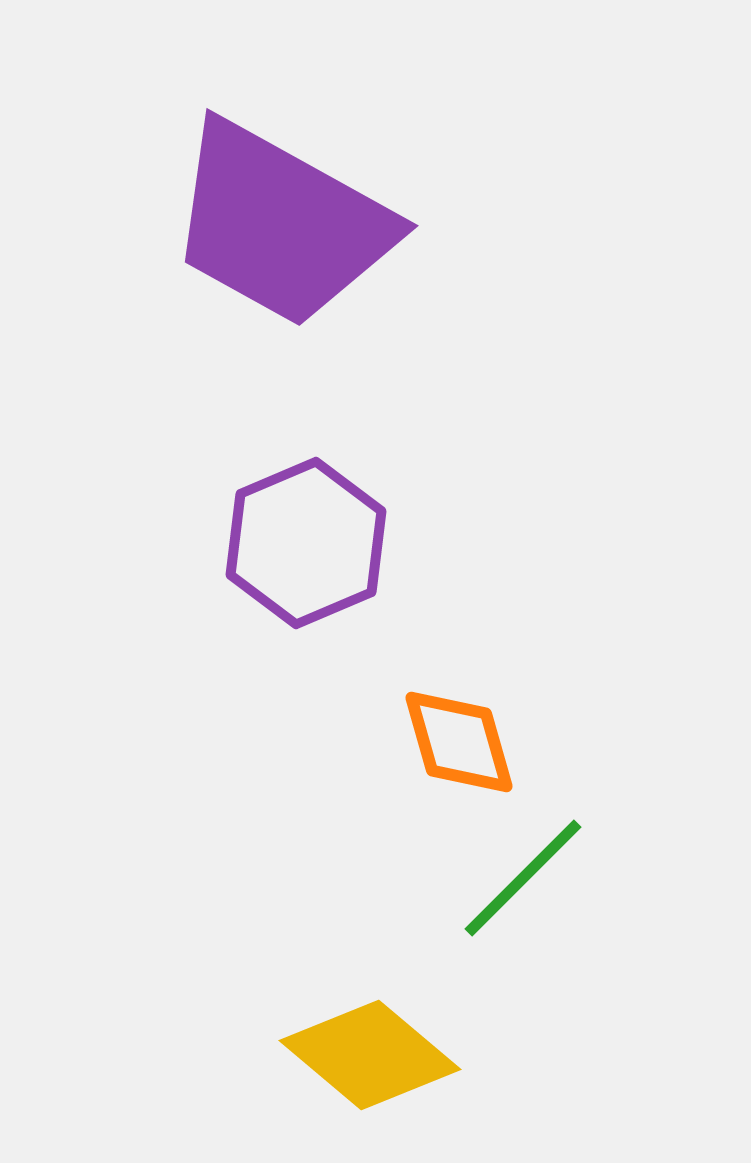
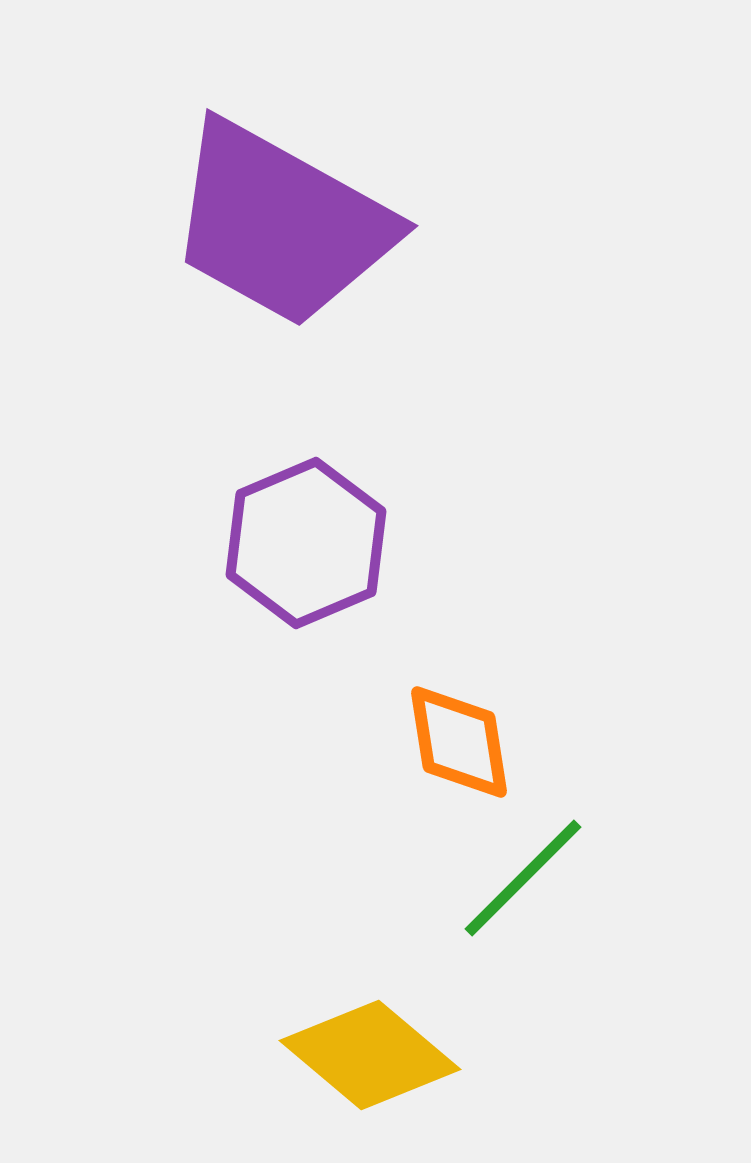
orange diamond: rotated 7 degrees clockwise
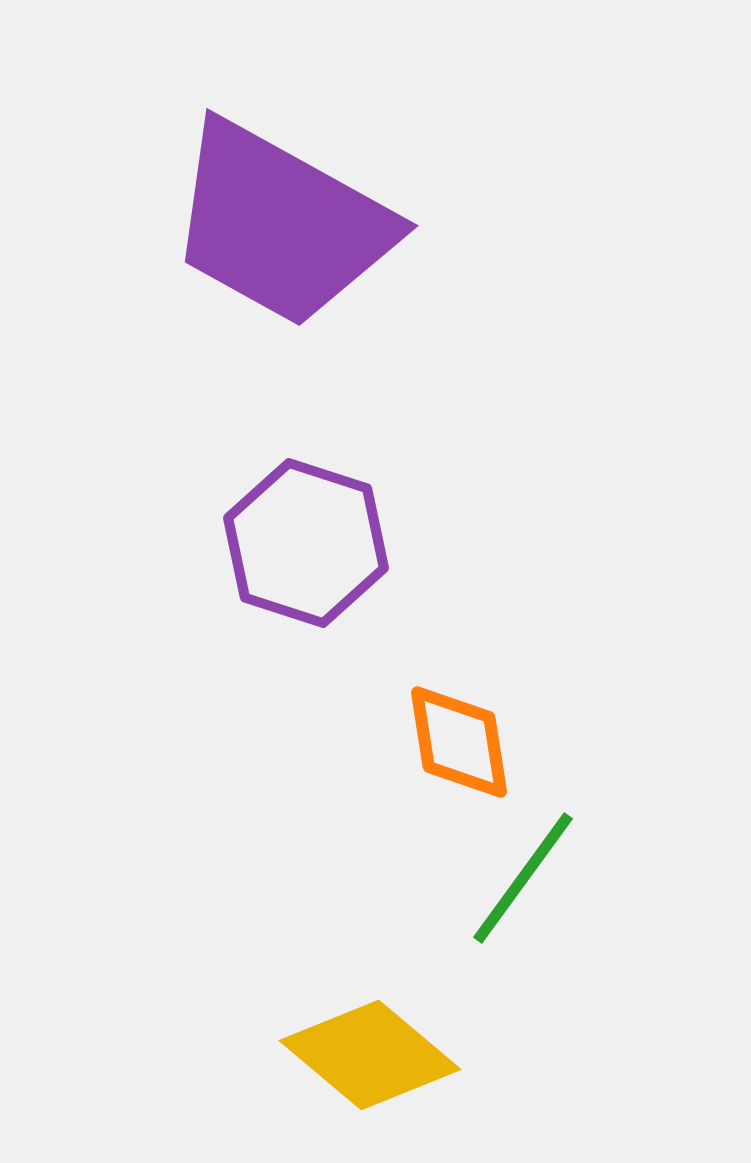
purple hexagon: rotated 19 degrees counterclockwise
green line: rotated 9 degrees counterclockwise
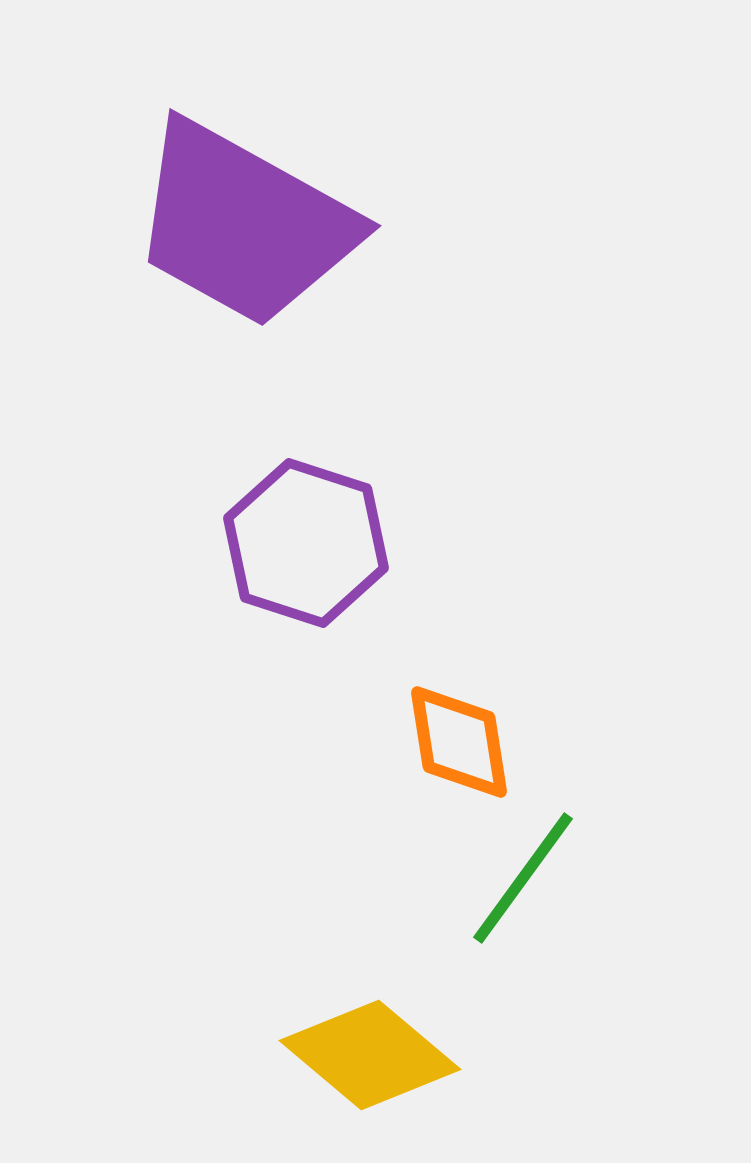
purple trapezoid: moved 37 px left
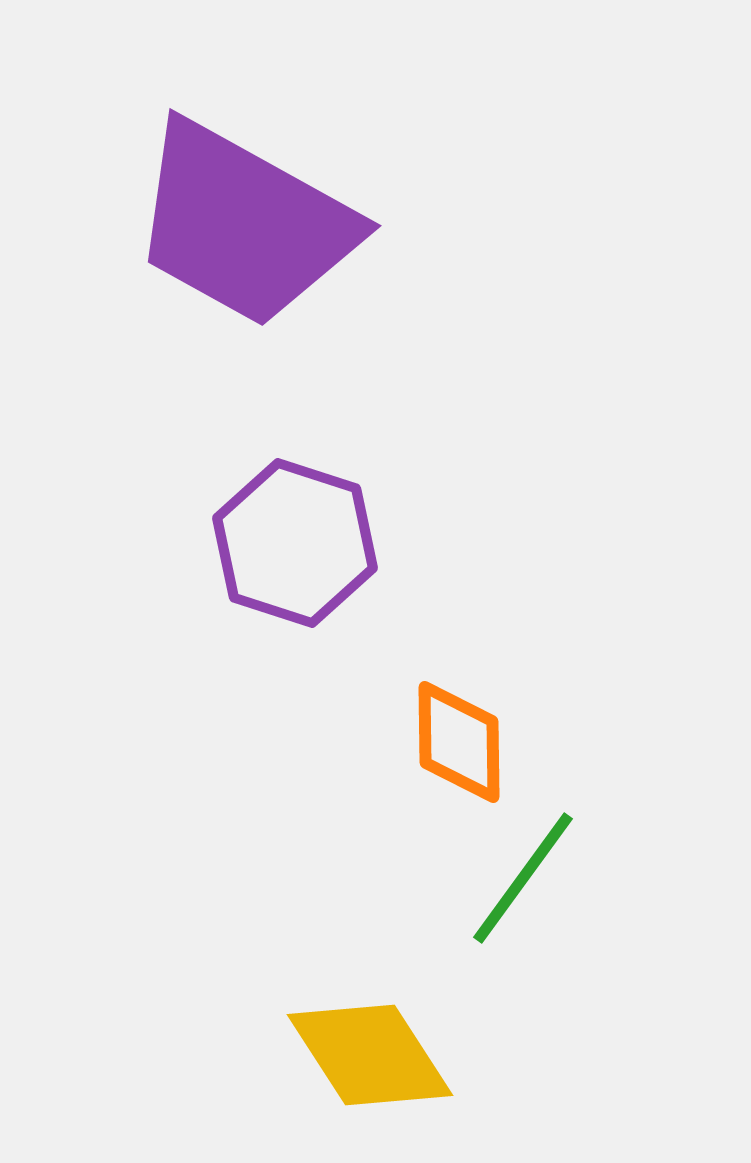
purple hexagon: moved 11 px left
orange diamond: rotated 8 degrees clockwise
yellow diamond: rotated 17 degrees clockwise
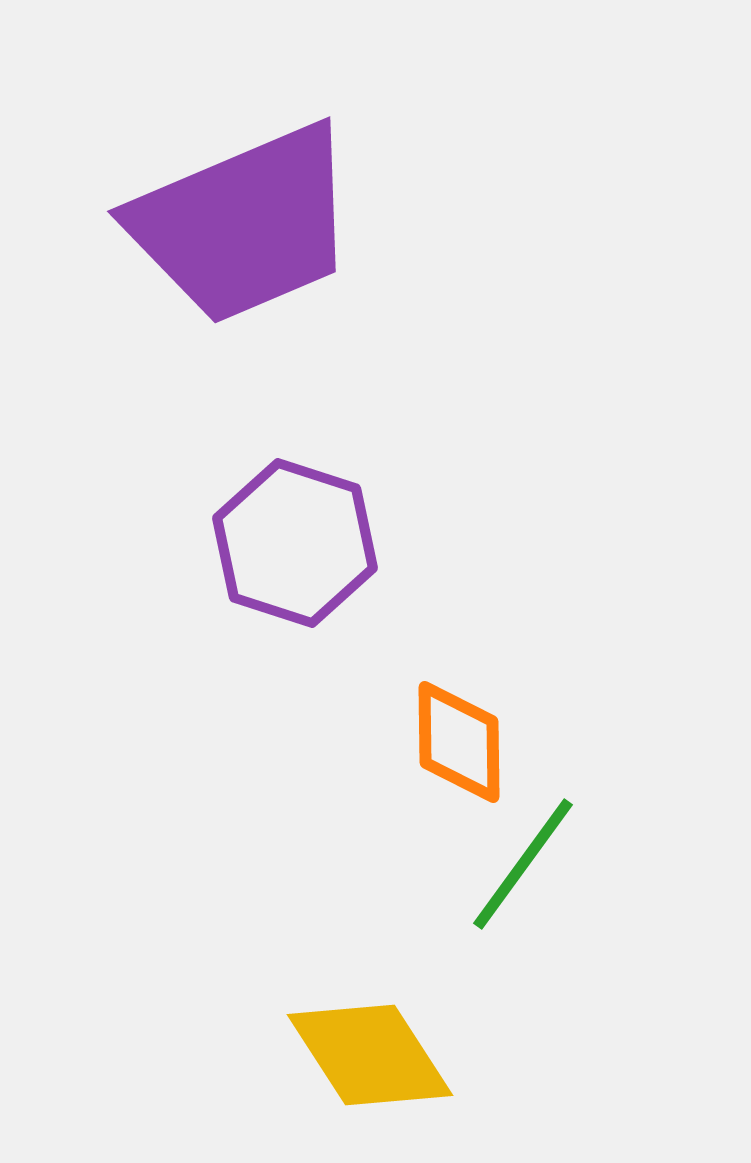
purple trapezoid: rotated 52 degrees counterclockwise
green line: moved 14 px up
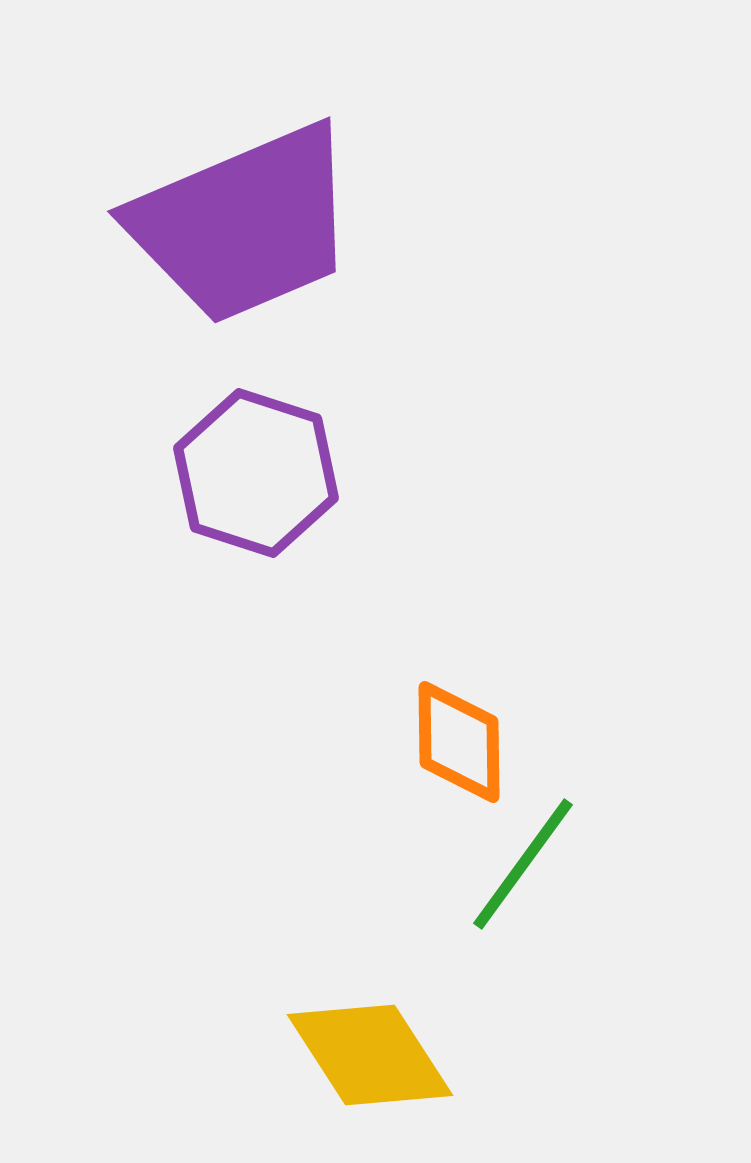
purple hexagon: moved 39 px left, 70 px up
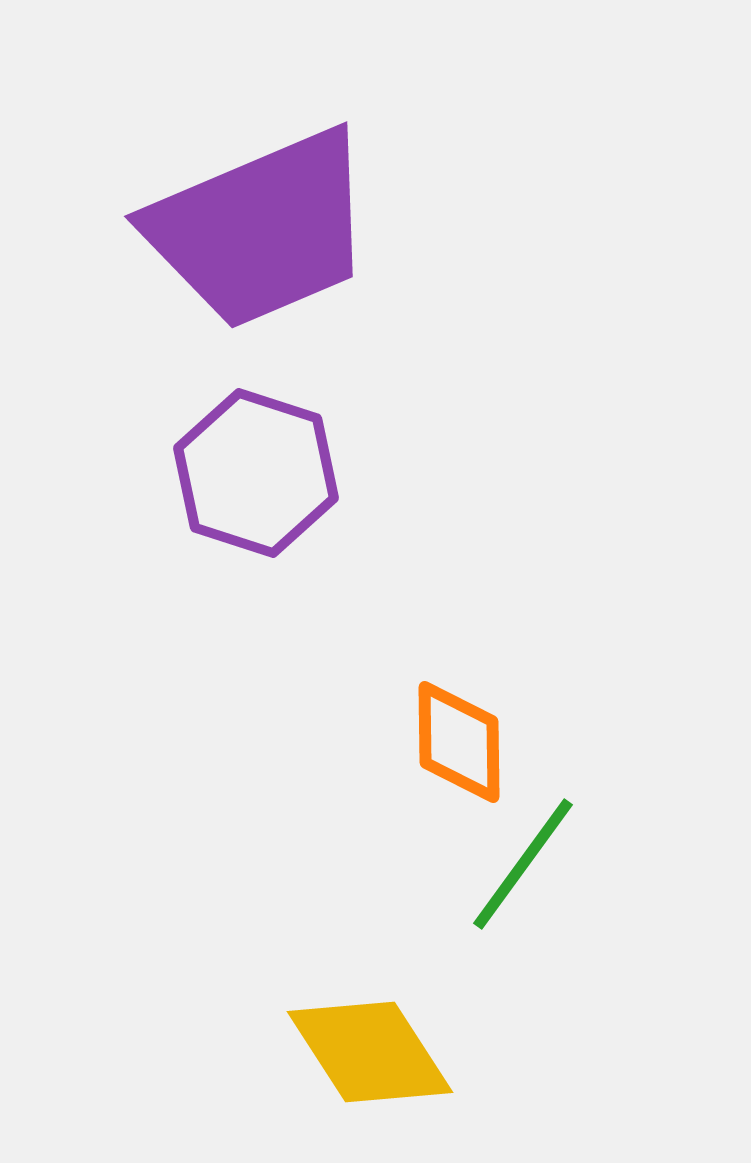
purple trapezoid: moved 17 px right, 5 px down
yellow diamond: moved 3 px up
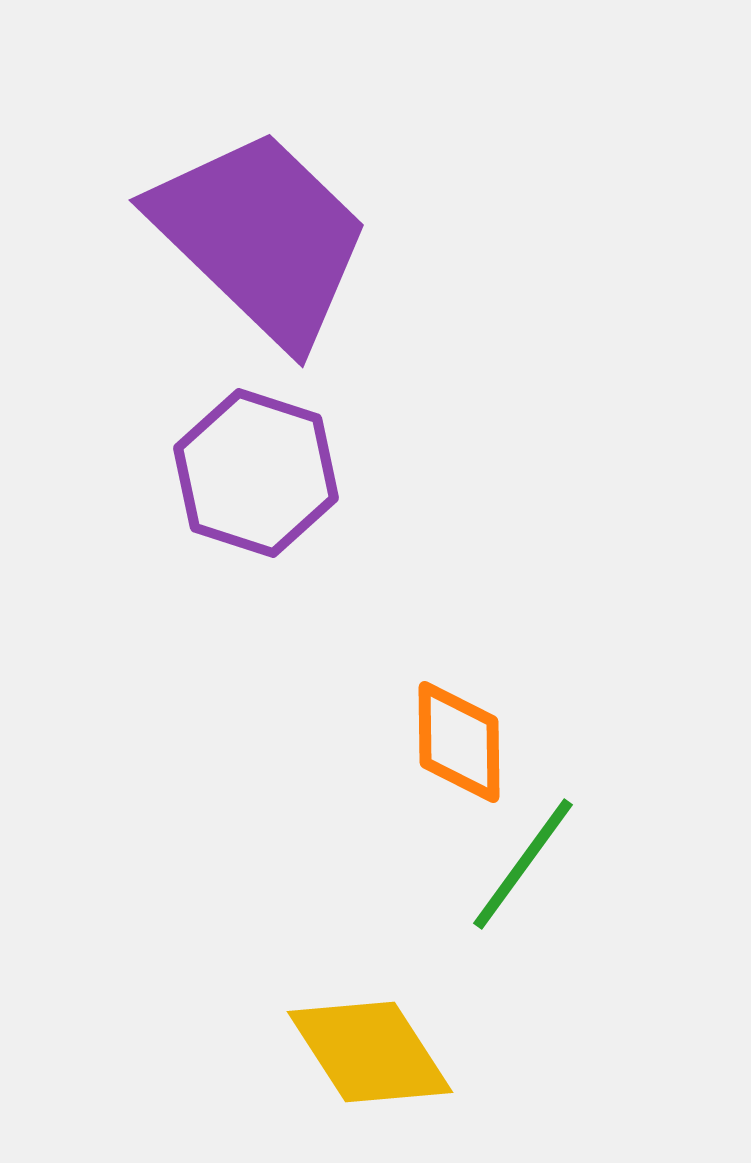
purple trapezoid: moved 8 px down; rotated 113 degrees counterclockwise
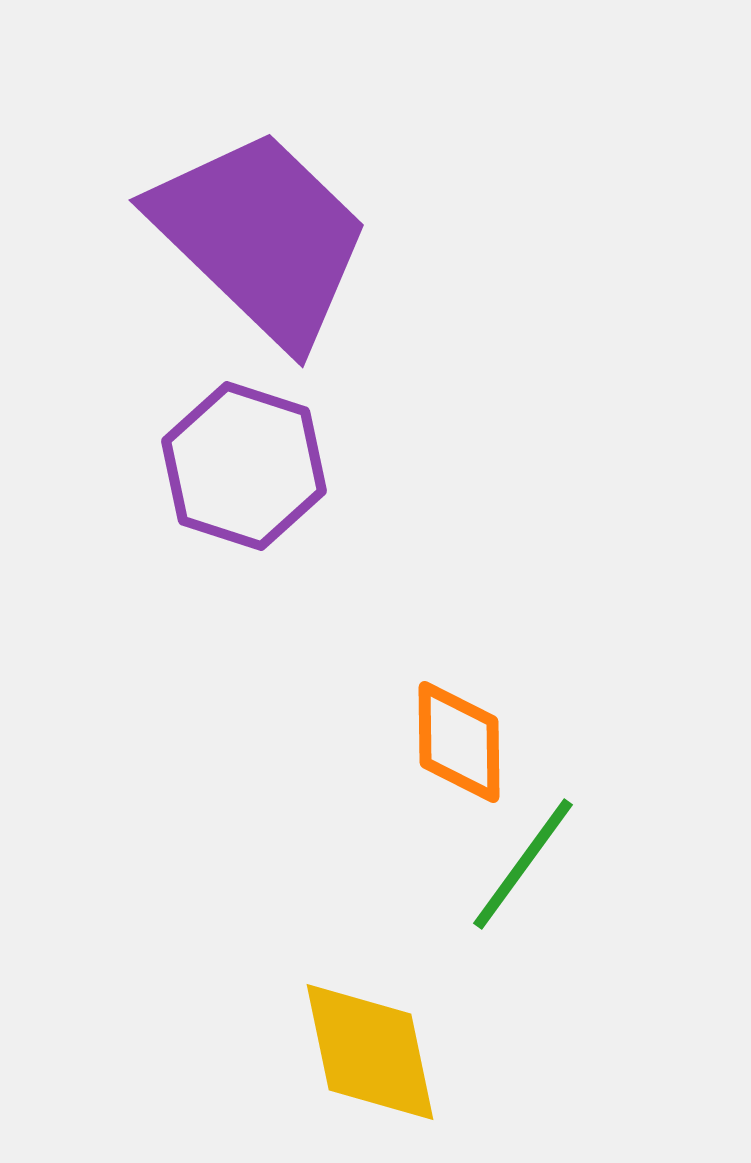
purple hexagon: moved 12 px left, 7 px up
yellow diamond: rotated 21 degrees clockwise
